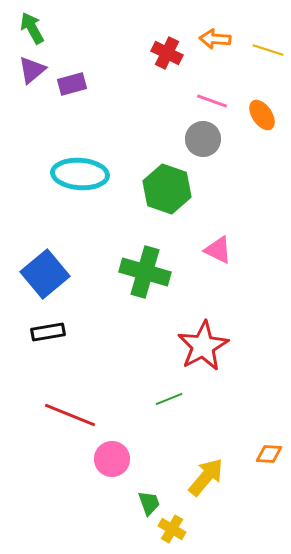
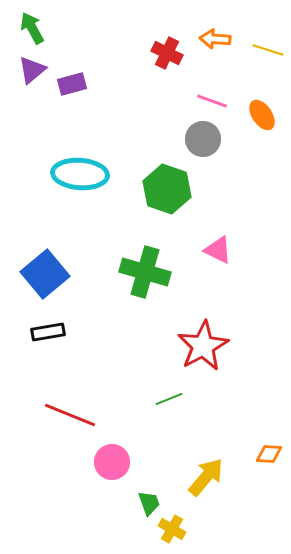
pink circle: moved 3 px down
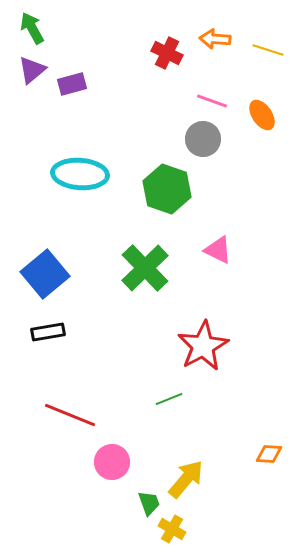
green cross: moved 4 px up; rotated 30 degrees clockwise
yellow arrow: moved 20 px left, 2 px down
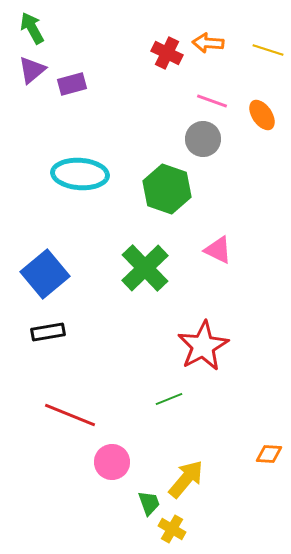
orange arrow: moved 7 px left, 4 px down
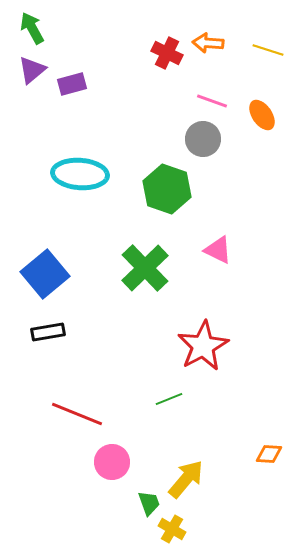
red line: moved 7 px right, 1 px up
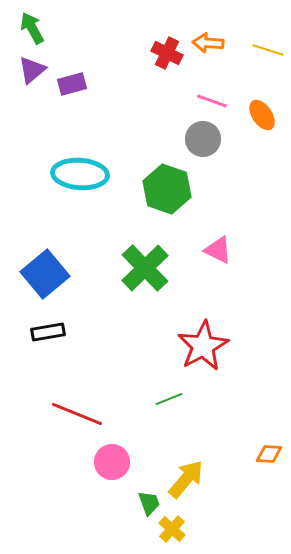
yellow cross: rotated 12 degrees clockwise
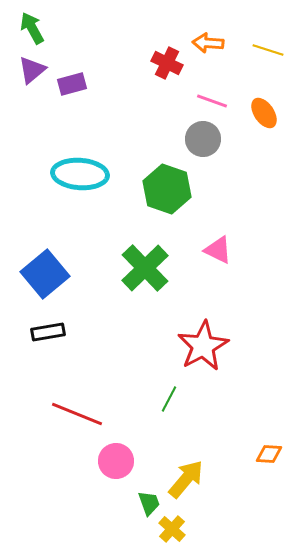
red cross: moved 10 px down
orange ellipse: moved 2 px right, 2 px up
green line: rotated 40 degrees counterclockwise
pink circle: moved 4 px right, 1 px up
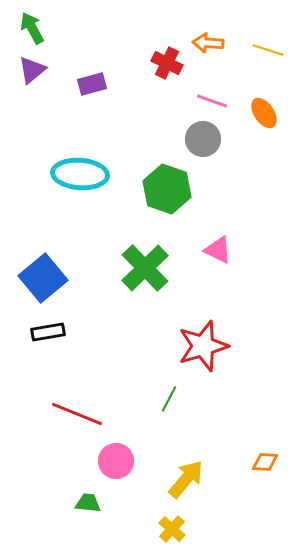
purple rectangle: moved 20 px right
blue square: moved 2 px left, 4 px down
red star: rotated 12 degrees clockwise
orange diamond: moved 4 px left, 8 px down
green trapezoid: moved 61 px left; rotated 64 degrees counterclockwise
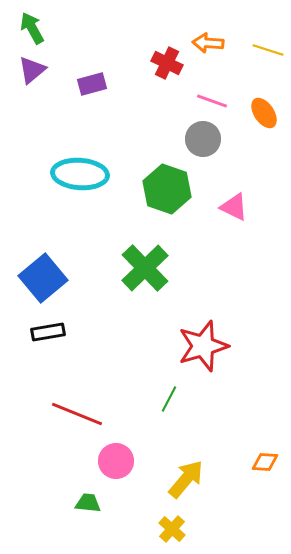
pink triangle: moved 16 px right, 43 px up
